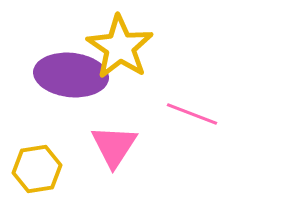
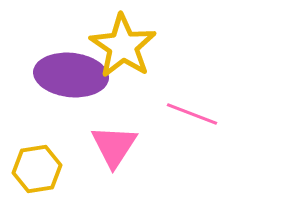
yellow star: moved 3 px right, 1 px up
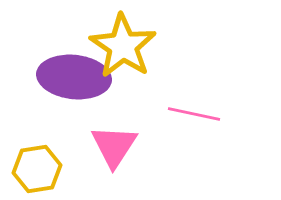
purple ellipse: moved 3 px right, 2 px down
pink line: moved 2 px right; rotated 9 degrees counterclockwise
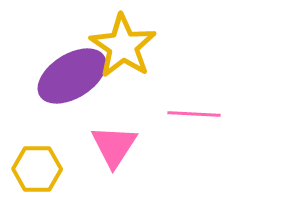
purple ellipse: moved 2 px left, 1 px up; rotated 38 degrees counterclockwise
pink line: rotated 9 degrees counterclockwise
yellow hexagon: rotated 9 degrees clockwise
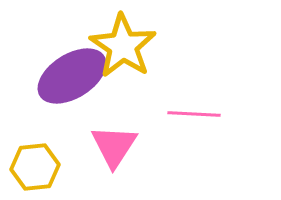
yellow hexagon: moved 2 px left, 2 px up; rotated 6 degrees counterclockwise
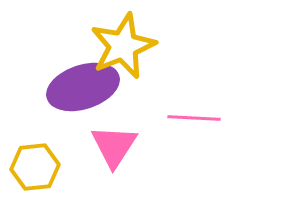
yellow star: rotated 16 degrees clockwise
purple ellipse: moved 11 px right, 11 px down; rotated 14 degrees clockwise
pink line: moved 4 px down
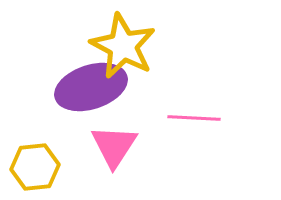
yellow star: rotated 22 degrees counterclockwise
purple ellipse: moved 8 px right
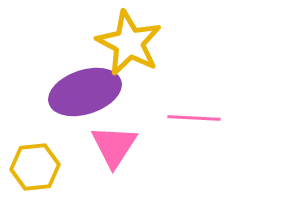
yellow star: moved 6 px right, 3 px up
purple ellipse: moved 6 px left, 5 px down
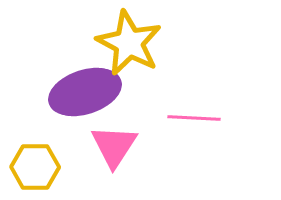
yellow hexagon: rotated 6 degrees clockwise
